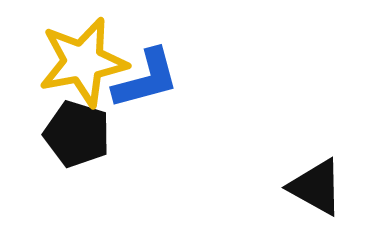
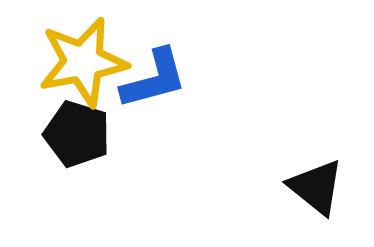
blue L-shape: moved 8 px right
black triangle: rotated 10 degrees clockwise
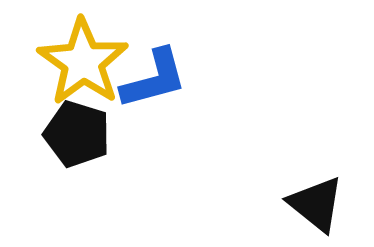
yellow star: rotated 26 degrees counterclockwise
black triangle: moved 17 px down
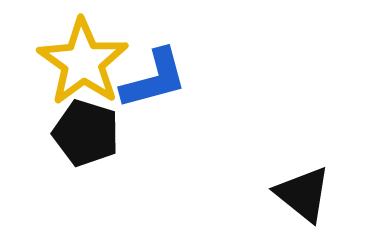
black pentagon: moved 9 px right, 1 px up
black triangle: moved 13 px left, 10 px up
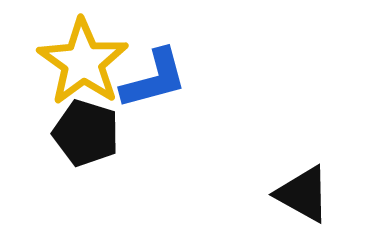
black triangle: rotated 10 degrees counterclockwise
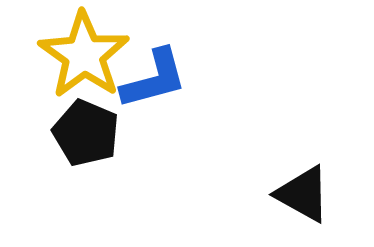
yellow star: moved 1 px right, 7 px up
black pentagon: rotated 6 degrees clockwise
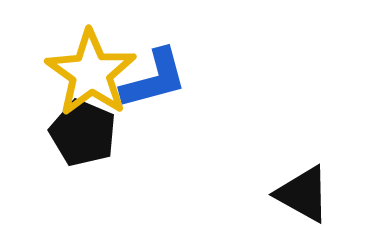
yellow star: moved 7 px right, 18 px down
black pentagon: moved 3 px left
